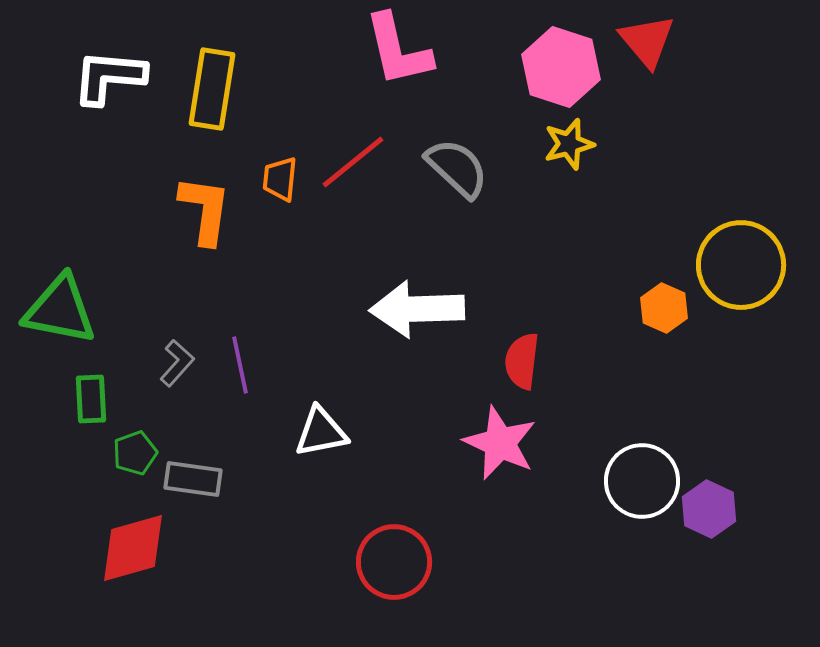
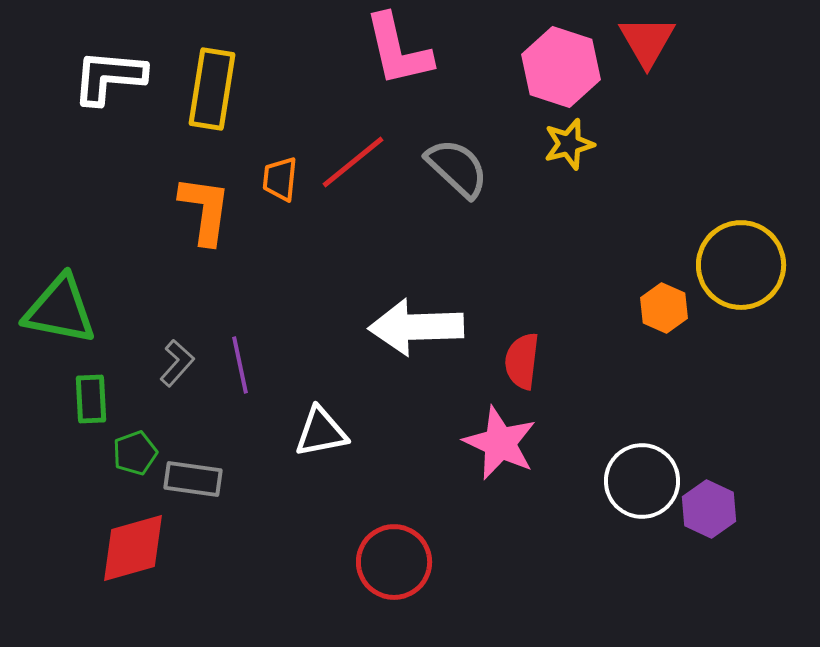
red triangle: rotated 10 degrees clockwise
white arrow: moved 1 px left, 18 px down
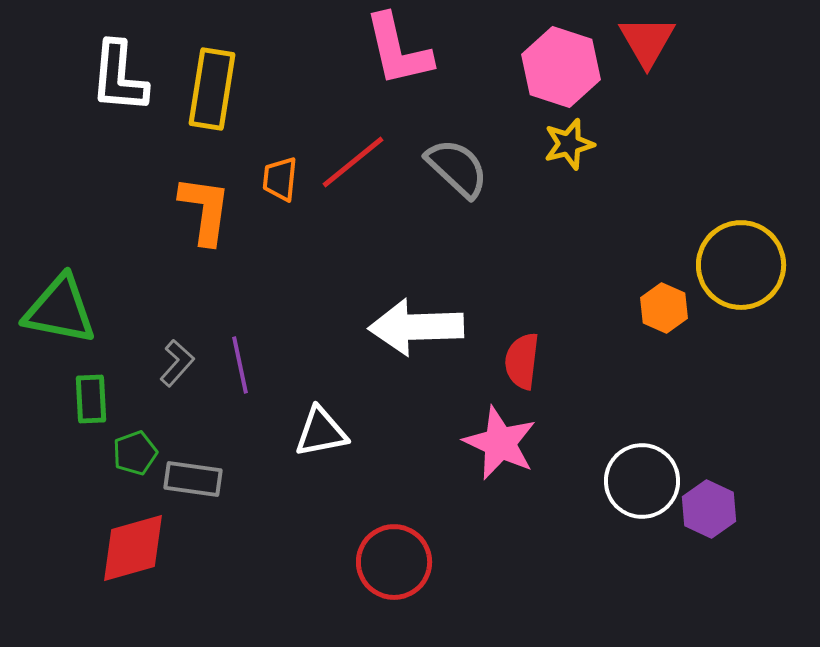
white L-shape: moved 10 px right; rotated 90 degrees counterclockwise
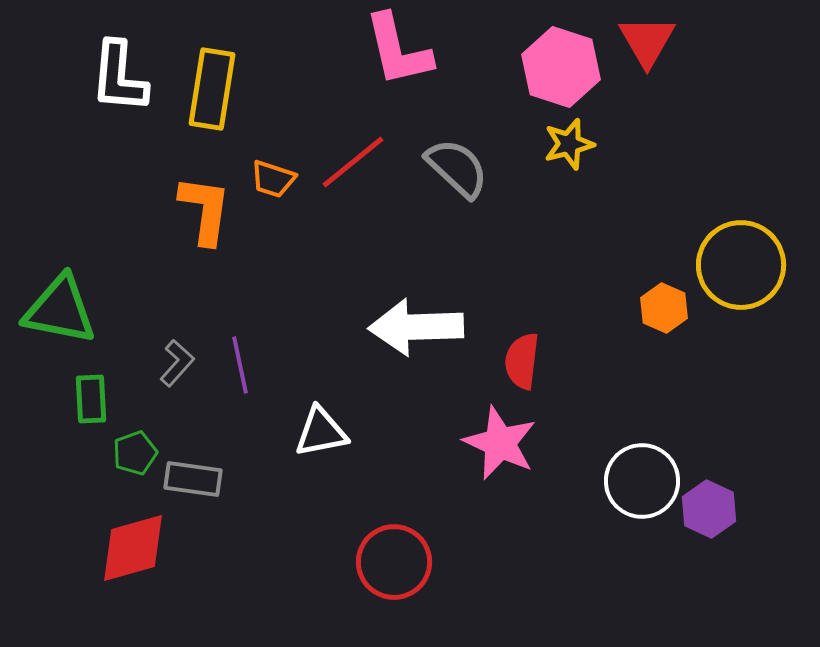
orange trapezoid: moved 7 px left; rotated 78 degrees counterclockwise
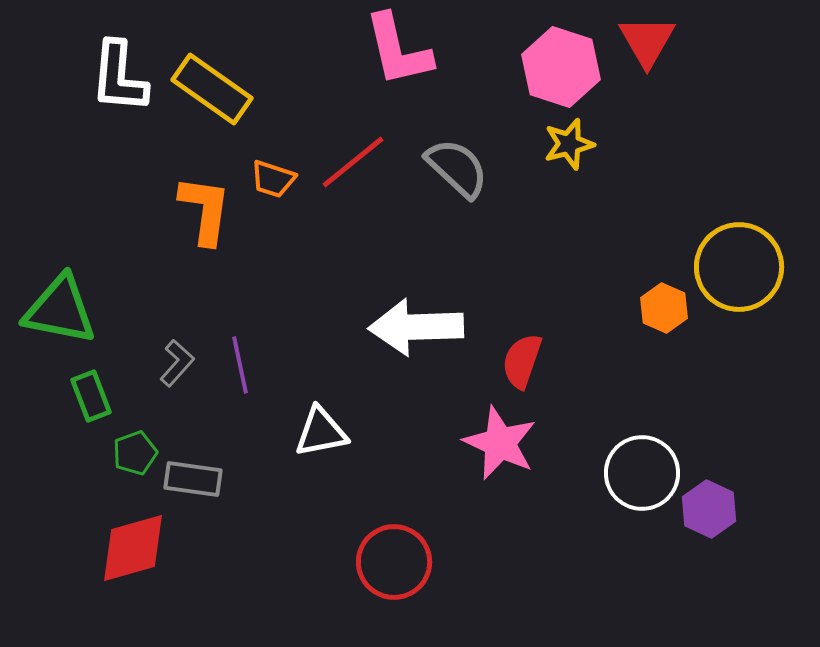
yellow rectangle: rotated 64 degrees counterclockwise
yellow circle: moved 2 px left, 2 px down
red semicircle: rotated 12 degrees clockwise
green rectangle: moved 3 px up; rotated 18 degrees counterclockwise
white circle: moved 8 px up
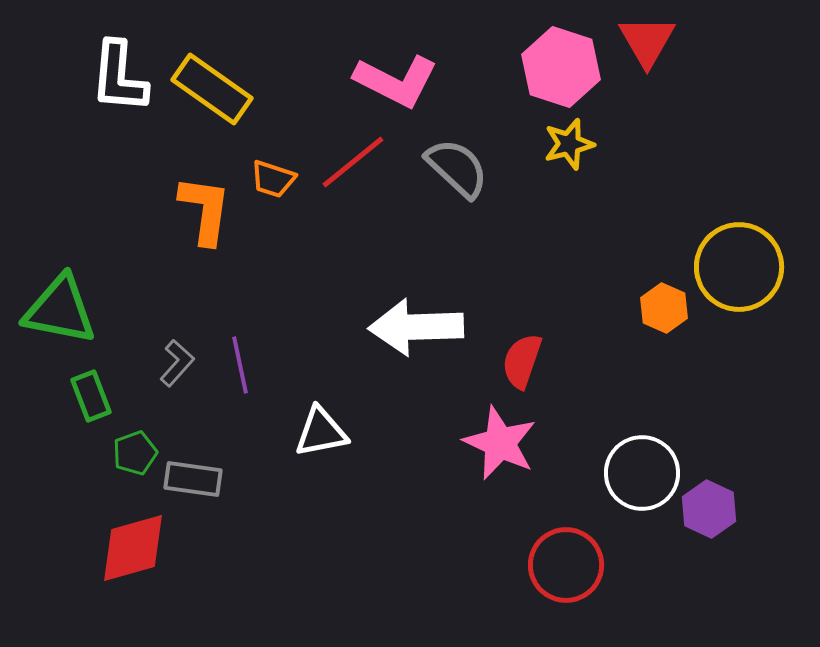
pink L-shape: moved 2 px left, 31 px down; rotated 50 degrees counterclockwise
red circle: moved 172 px right, 3 px down
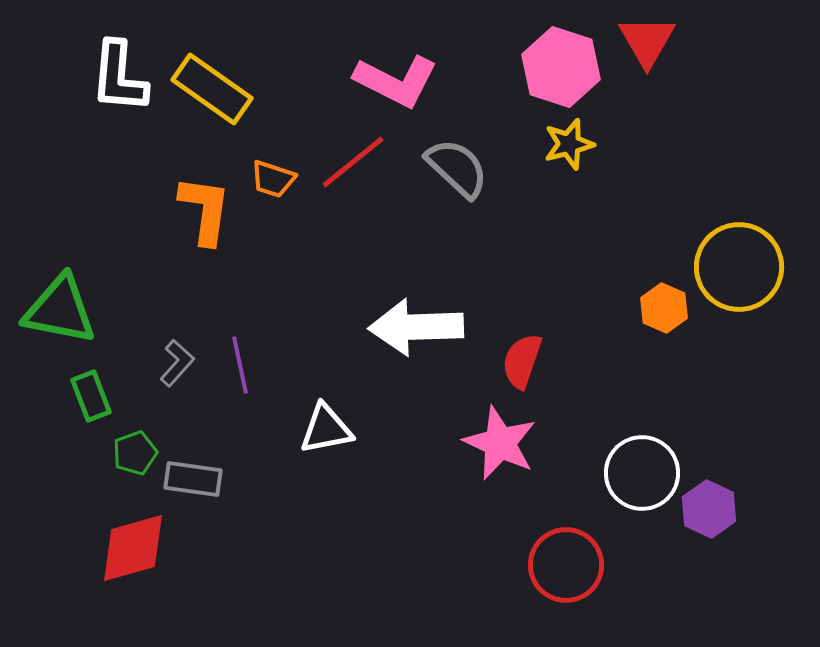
white triangle: moved 5 px right, 3 px up
